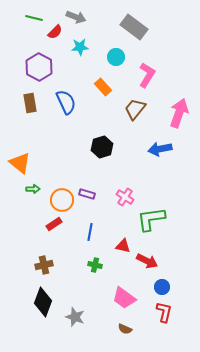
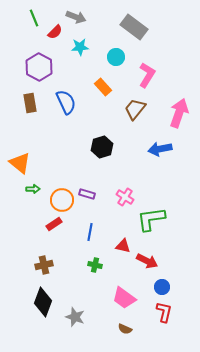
green line: rotated 54 degrees clockwise
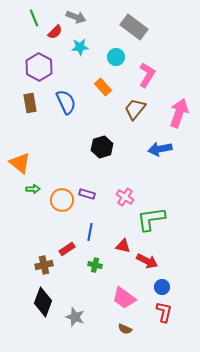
red rectangle: moved 13 px right, 25 px down
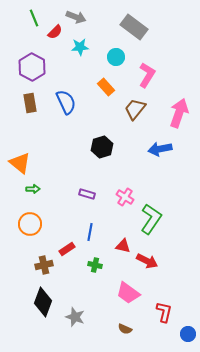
purple hexagon: moved 7 px left
orange rectangle: moved 3 px right
orange circle: moved 32 px left, 24 px down
green L-shape: rotated 132 degrees clockwise
blue circle: moved 26 px right, 47 px down
pink trapezoid: moved 4 px right, 5 px up
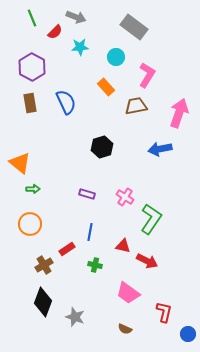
green line: moved 2 px left
brown trapezoid: moved 1 px right, 3 px up; rotated 40 degrees clockwise
brown cross: rotated 18 degrees counterclockwise
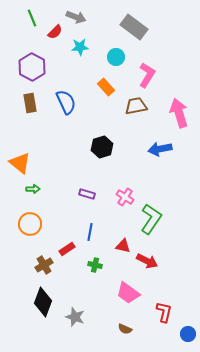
pink arrow: rotated 36 degrees counterclockwise
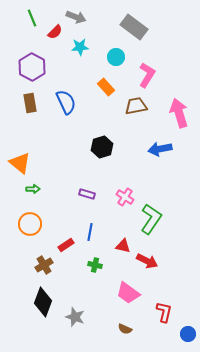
red rectangle: moved 1 px left, 4 px up
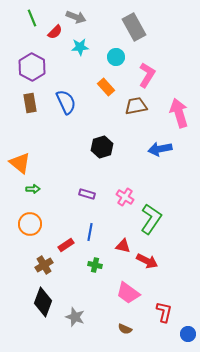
gray rectangle: rotated 24 degrees clockwise
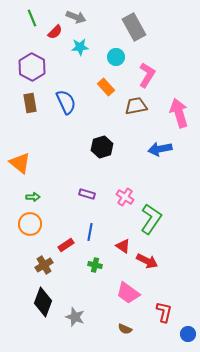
green arrow: moved 8 px down
red triangle: rotated 21 degrees clockwise
